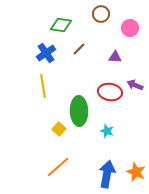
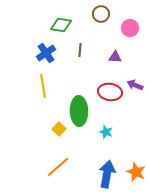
brown line: moved 1 px right, 1 px down; rotated 40 degrees counterclockwise
cyan star: moved 1 px left, 1 px down
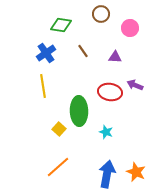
brown line: moved 3 px right, 1 px down; rotated 40 degrees counterclockwise
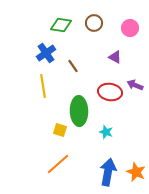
brown circle: moved 7 px left, 9 px down
brown line: moved 10 px left, 15 px down
purple triangle: rotated 24 degrees clockwise
yellow square: moved 1 px right, 1 px down; rotated 24 degrees counterclockwise
orange line: moved 3 px up
blue arrow: moved 1 px right, 2 px up
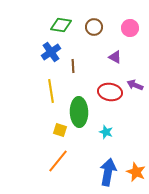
brown circle: moved 4 px down
blue cross: moved 5 px right, 1 px up
brown line: rotated 32 degrees clockwise
yellow line: moved 8 px right, 5 px down
green ellipse: moved 1 px down
orange line: moved 3 px up; rotated 10 degrees counterclockwise
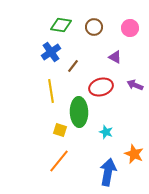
brown line: rotated 40 degrees clockwise
red ellipse: moved 9 px left, 5 px up; rotated 25 degrees counterclockwise
orange line: moved 1 px right
orange star: moved 2 px left, 18 px up
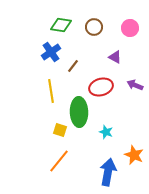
orange star: moved 1 px down
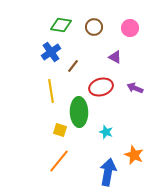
purple arrow: moved 3 px down
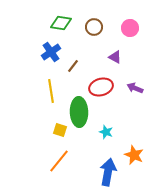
green diamond: moved 2 px up
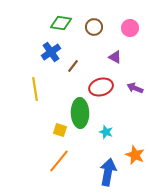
yellow line: moved 16 px left, 2 px up
green ellipse: moved 1 px right, 1 px down
orange star: moved 1 px right
